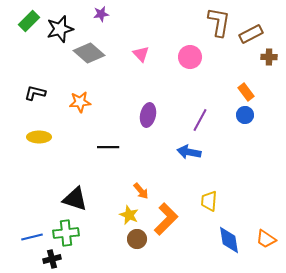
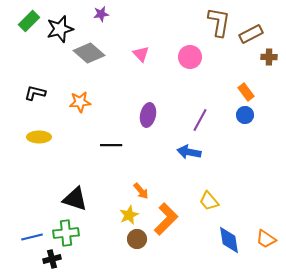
black line: moved 3 px right, 2 px up
yellow trapezoid: rotated 45 degrees counterclockwise
yellow star: rotated 24 degrees clockwise
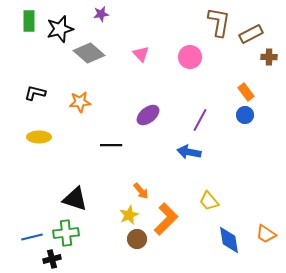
green rectangle: rotated 45 degrees counterclockwise
purple ellipse: rotated 40 degrees clockwise
orange trapezoid: moved 5 px up
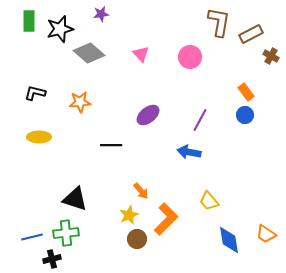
brown cross: moved 2 px right, 1 px up; rotated 28 degrees clockwise
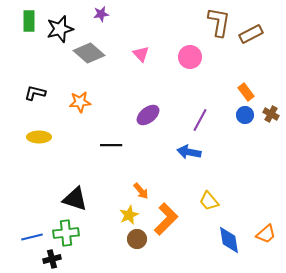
brown cross: moved 58 px down
orange trapezoid: rotated 75 degrees counterclockwise
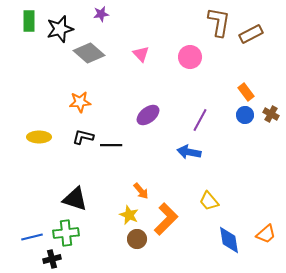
black L-shape: moved 48 px right, 44 px down
yellow star: rotated 24 degrees counterclockwise
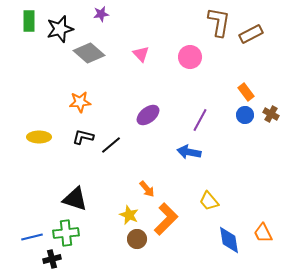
black line: rotated 40 degrees counterclockwise
orange arrow: moved 6 px right, 2 px up
orange trapezoid: moved 3 px left, 1 px up; rotated 105 degrees clockwise
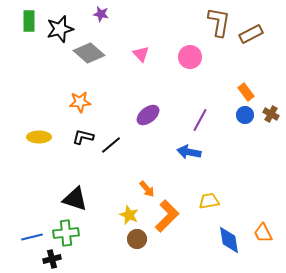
purple star: rotated 21 degrees clockwise
yellow trapezoid: rotated 120 degrees clockwise
orange L-shape: moved 1 px right, 3 px up
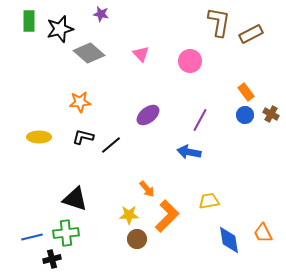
pink circle: moved 4 px down
yellow star: rotated 24 degrees counterclockwise
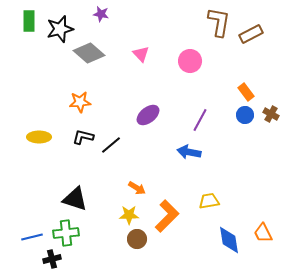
orange arrow: moved 10 px left, 1 px up; rotated 18 degrees counterclockwise
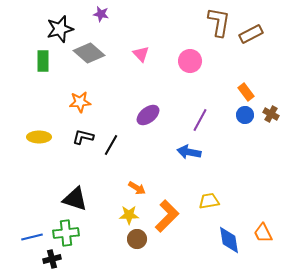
green rectangle: moved 14 px right, 40 px down
black line: rotated 20 degrees counterclockwise
